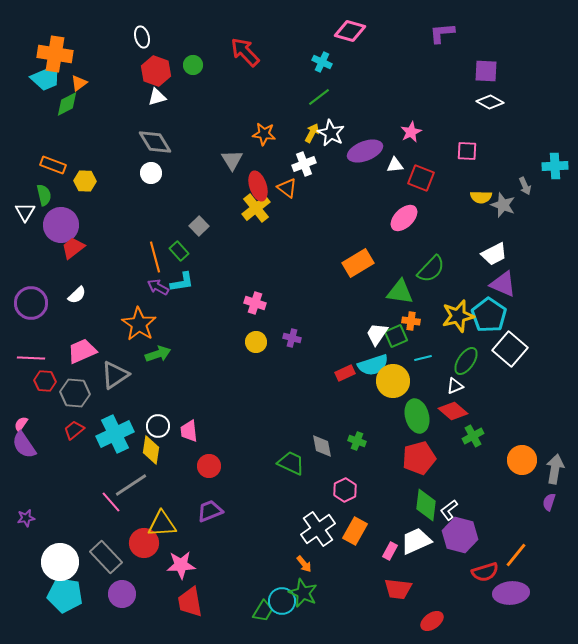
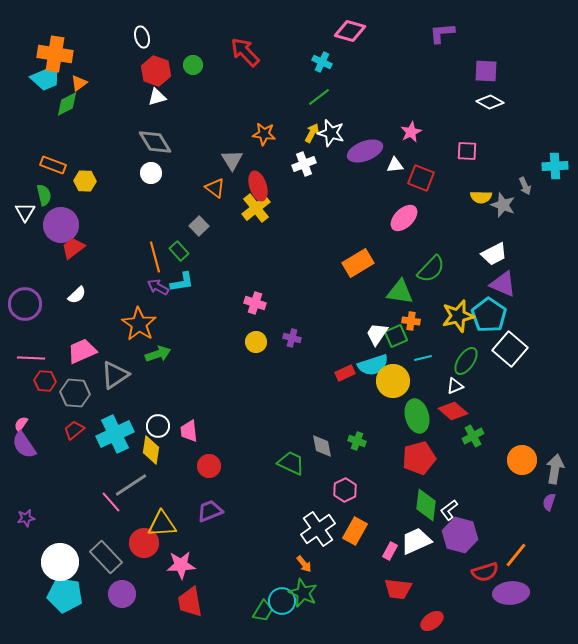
white star at (331, 133): rotated 12 degrees counterclockwise
orange triangle at (287, 188): moved 72 px left
purple circle at (31, 303): moved 6 px left, 1 px down
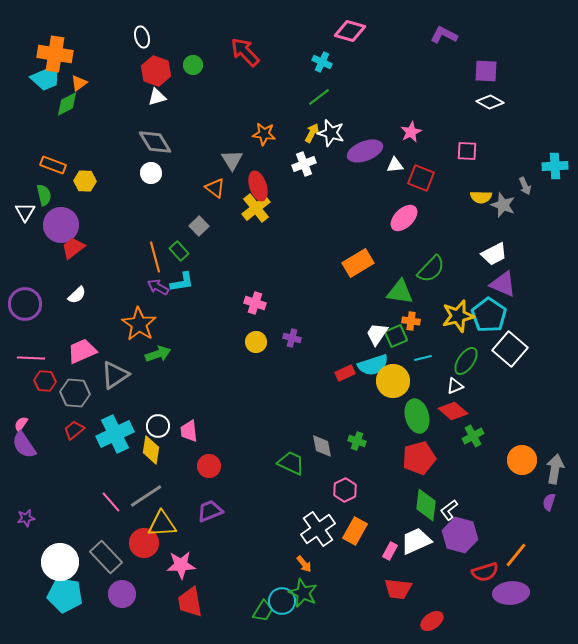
purple L-shape at (442, 33): moved 2 px right, 2 px down; rotated 32 degrees clockwise
gray line at (131, 485): moved 15 px right, 11 px down
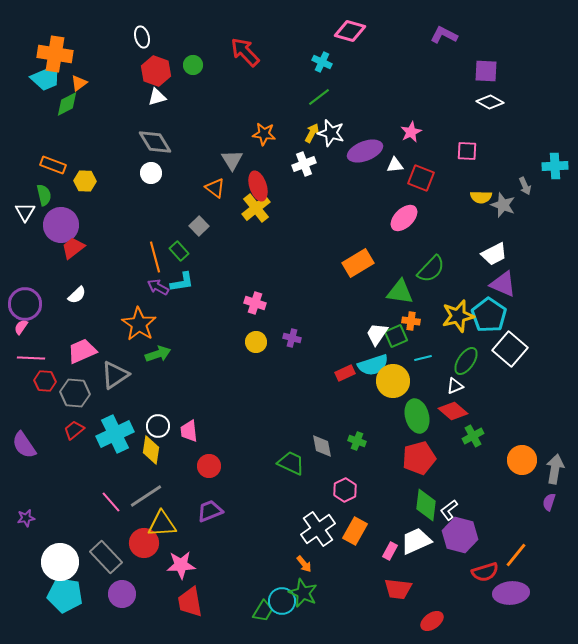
pink semicircle at (21, 424): moved 97 px up
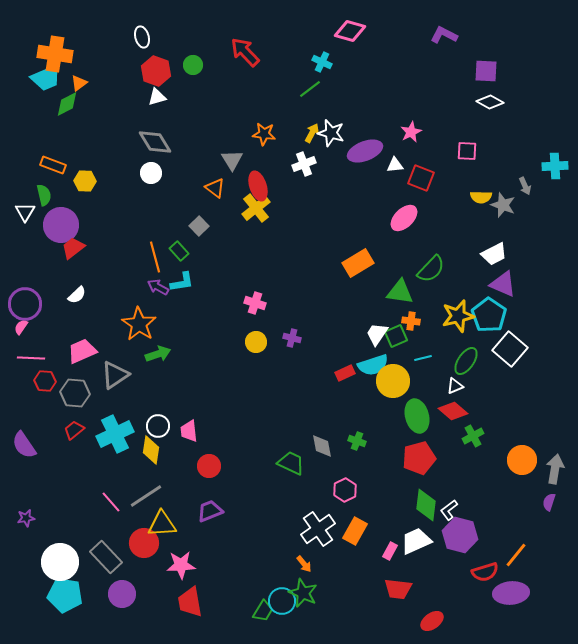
green line at (319, 97): moved 9 px left, 8 px up
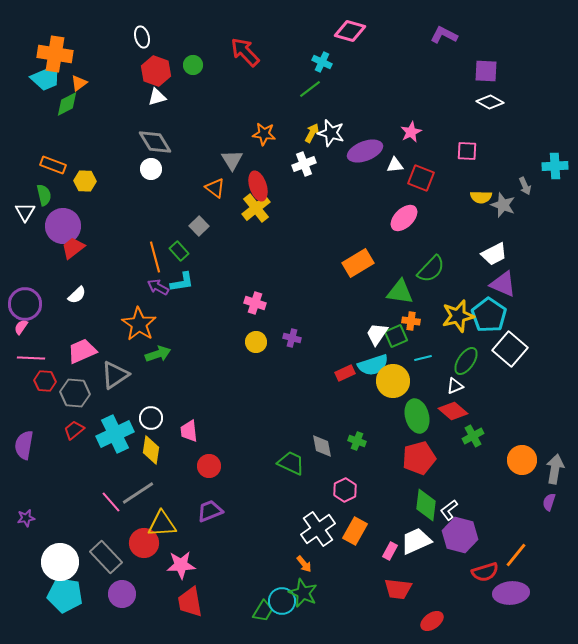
white circle at (151, 173): moved 4 px up
purple circle at (61, 225): moved 2 px right, 1 px down
white circle at (158, 426): moved 7 px left, 8 px up
purple semicircle at (24, 445): rotated 44 degrees clockwise
gray line at (146, 496): moved 8 px left, 3 px up
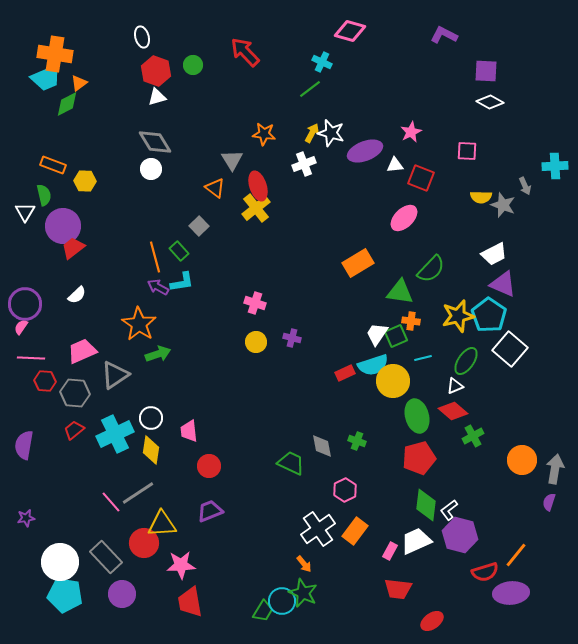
orange rectangle at (355, 531): rotated 8 degrees clockwise
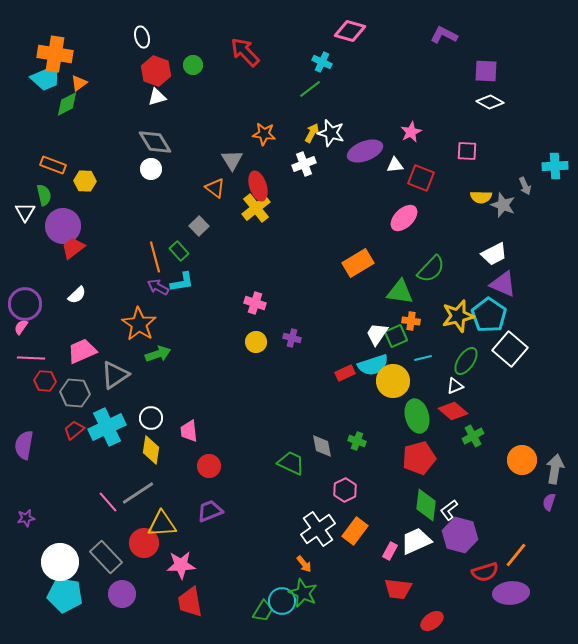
cyan cross at (115, 434): moved 8 px left, 7 px up
pink line at (111, 502): moved 3 px left
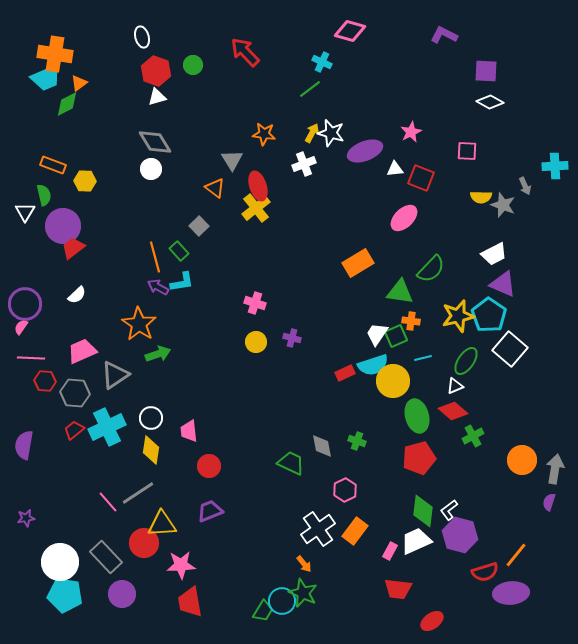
white triangle at (395, 165): moved 4 px down
green diamond at (426, 505): moved 3 px left, 6 px down
